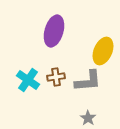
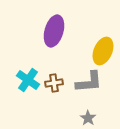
brown cross: moved 2 px left, 6 px down
gray L-shape: moved 1 px right, 1 px down
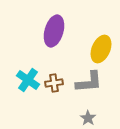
yellow ellipse: moved 2 px left, 2 px up
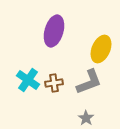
gray L-shape: rotated 16 degrees counterclockwise
gray star: moved 2 px left
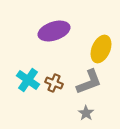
purple ellipse: rotated 56 degrees clockwise
brown cross: rotated 30 degrees clockwise
gray star: moved 5 px up
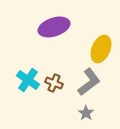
purple ellipse: moved 4 px up
gray L-shape: rotated 16 degrees counterclockwise
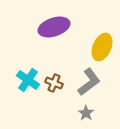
yellow ellipse: moved 1 px right, 2 px up
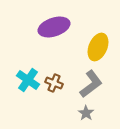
yellow ellipse: moved 4 px left
gray L-shape: moved 2 px right, 2 px down
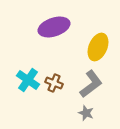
gray star: rotated 14 degrees counterclockwise
